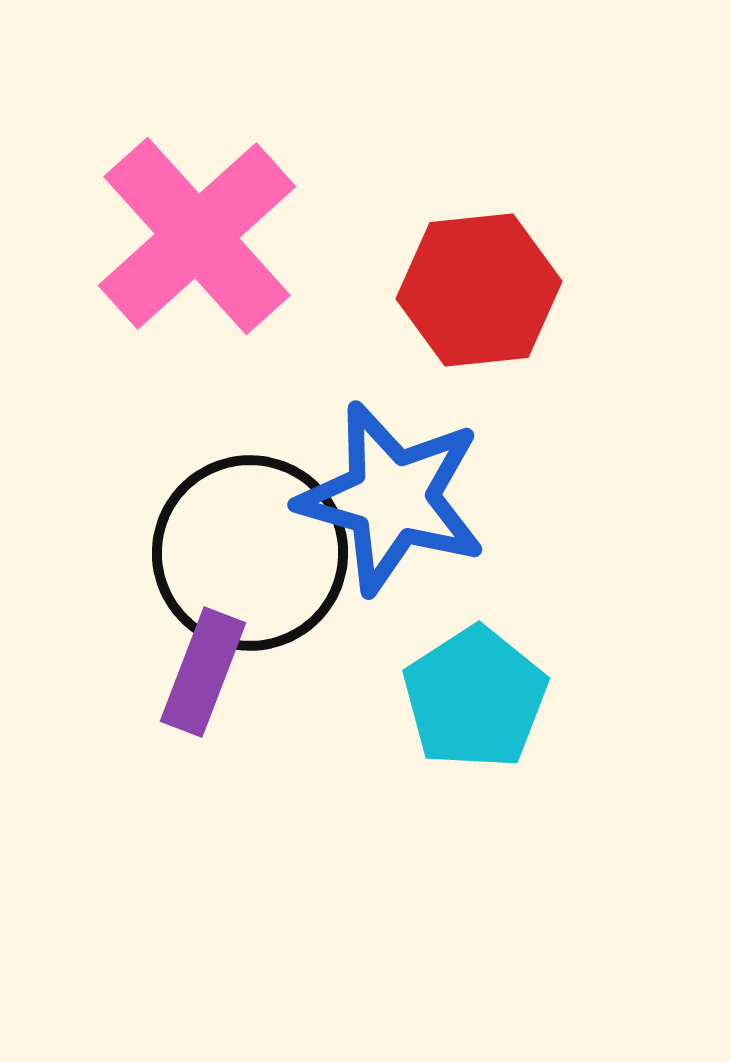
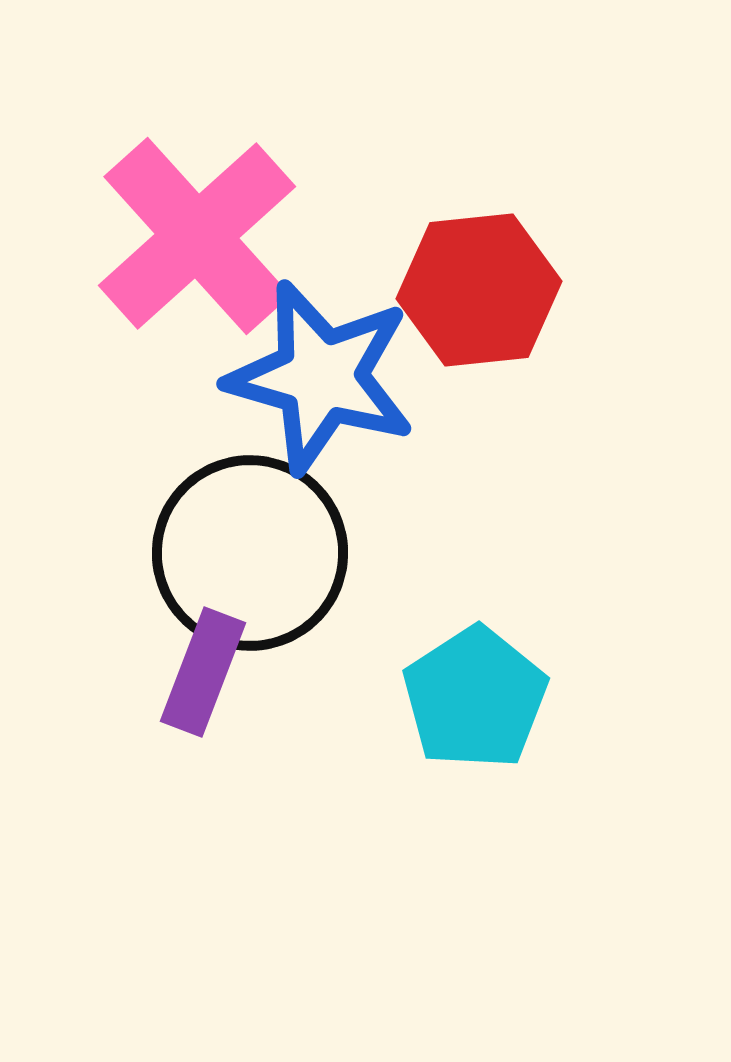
blue star: moved 71 px left, 121 px up
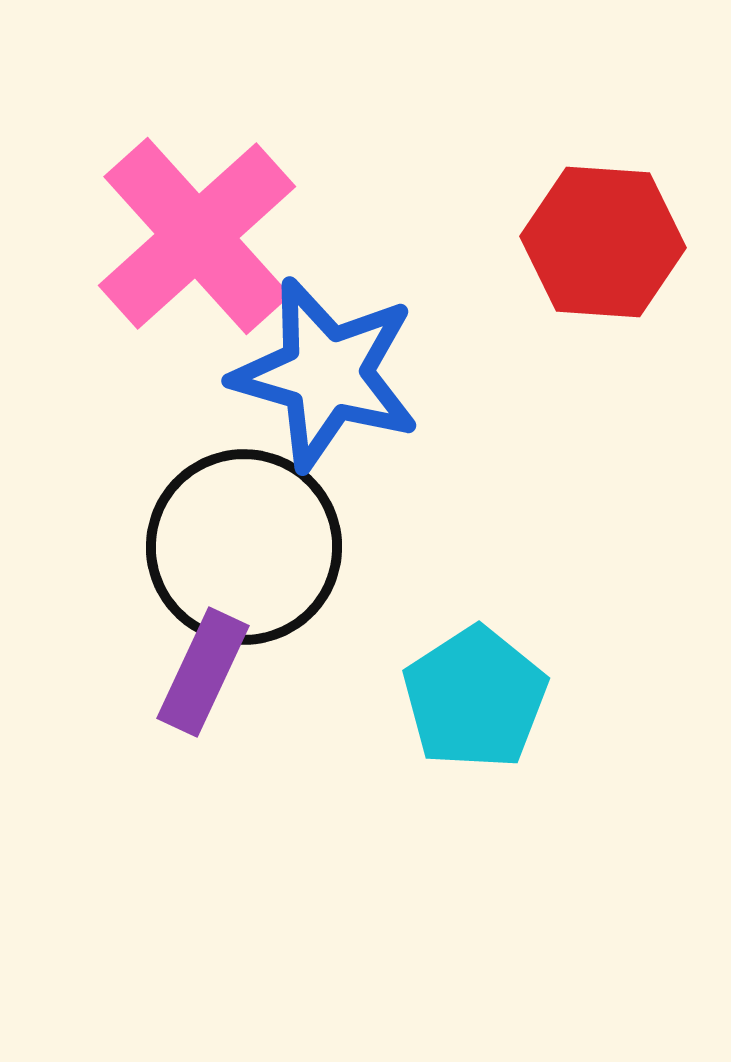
red hexagon: moved 124 px right, 48 px up; rotated 10 degrees clockwise
blue star: moved 5 px right, 3 px up
black circle: moved 6 px left, 6 px up
purple rectangle: rotated 4 degrees clockwise
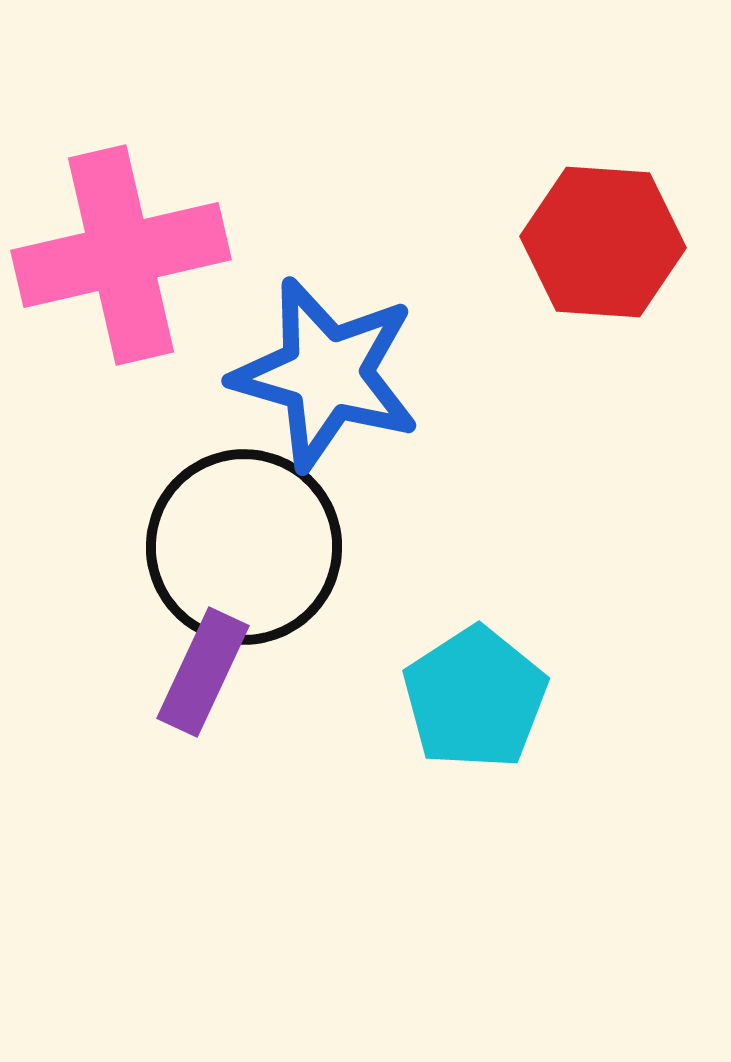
pink cross: moved 76 px left, 19 px down; rotated 29 degrees clockwise
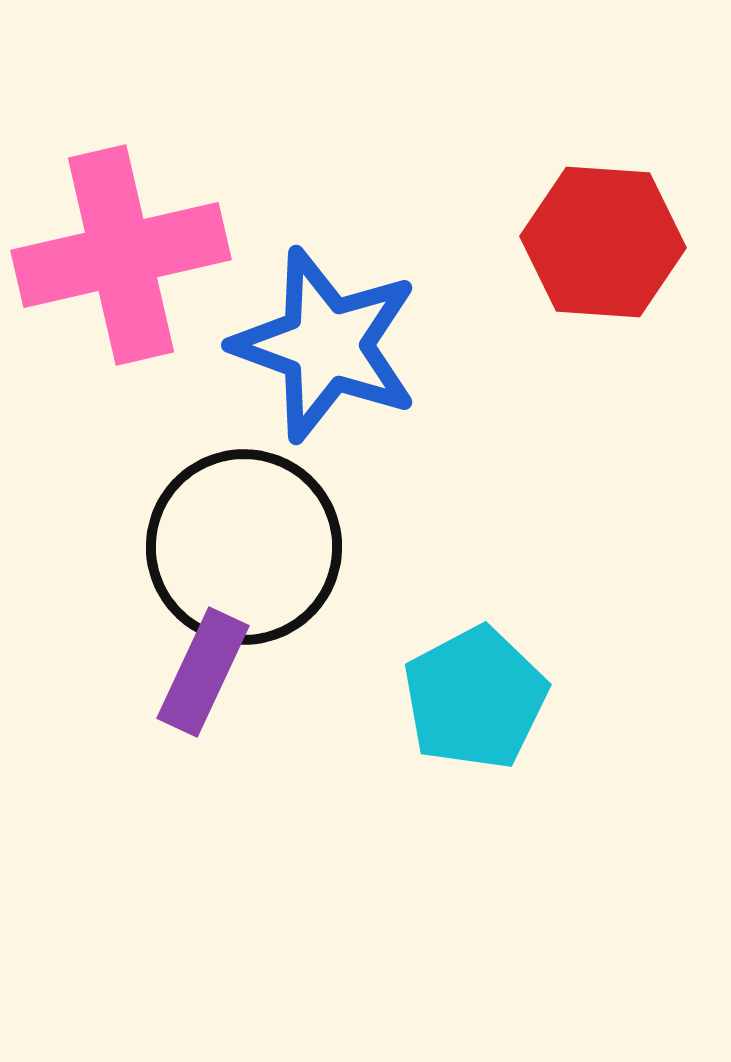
blue star: moved 29 px up; rotated 4 degrees clockwise
cyan pentagon: rotated 5 degrees clockwise
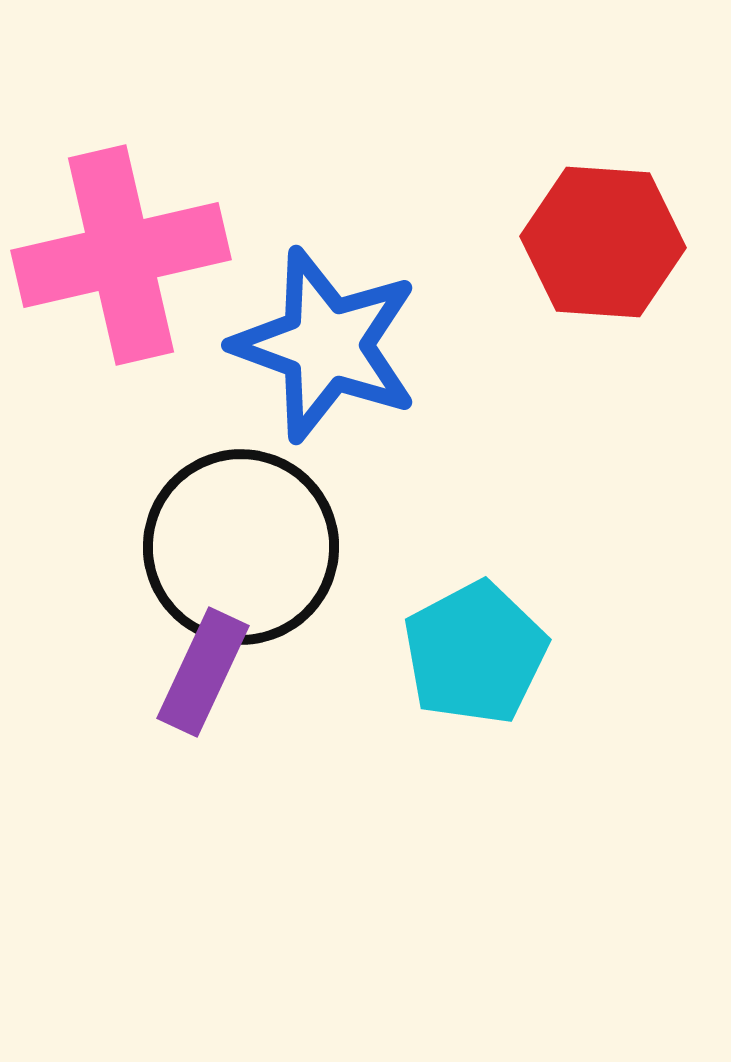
black circle: moved 3 px left
cyan pentagon: moved 45 px up
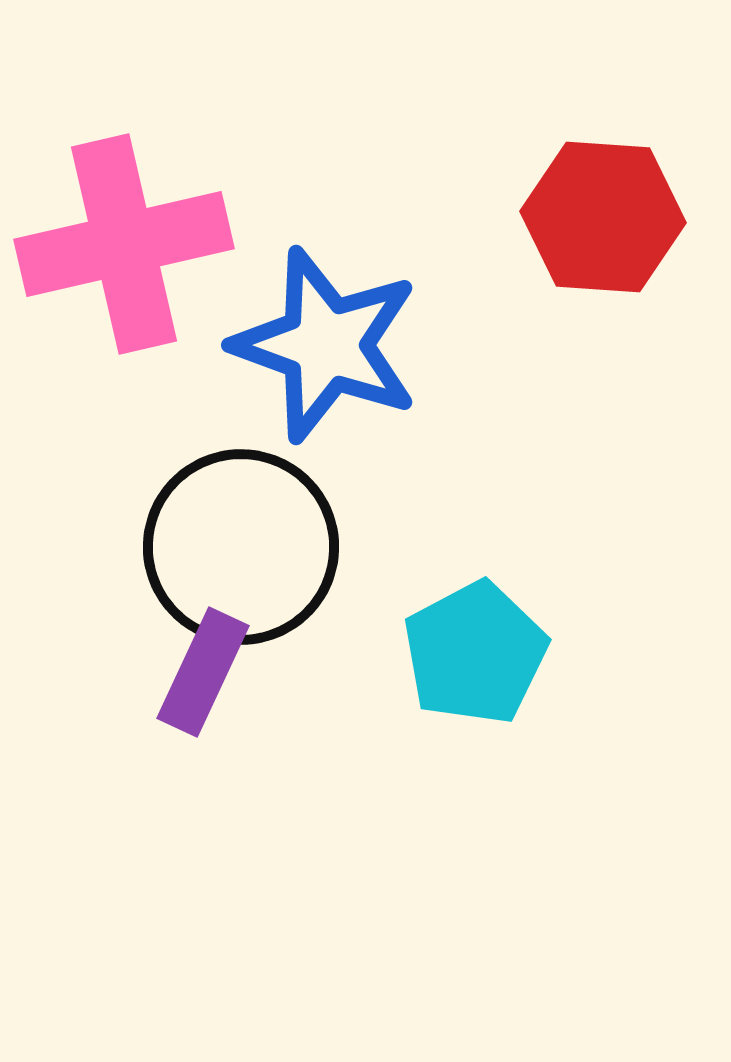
red hexagon: moved 25 px up
pink cross: moved 3 px right, 11 px up
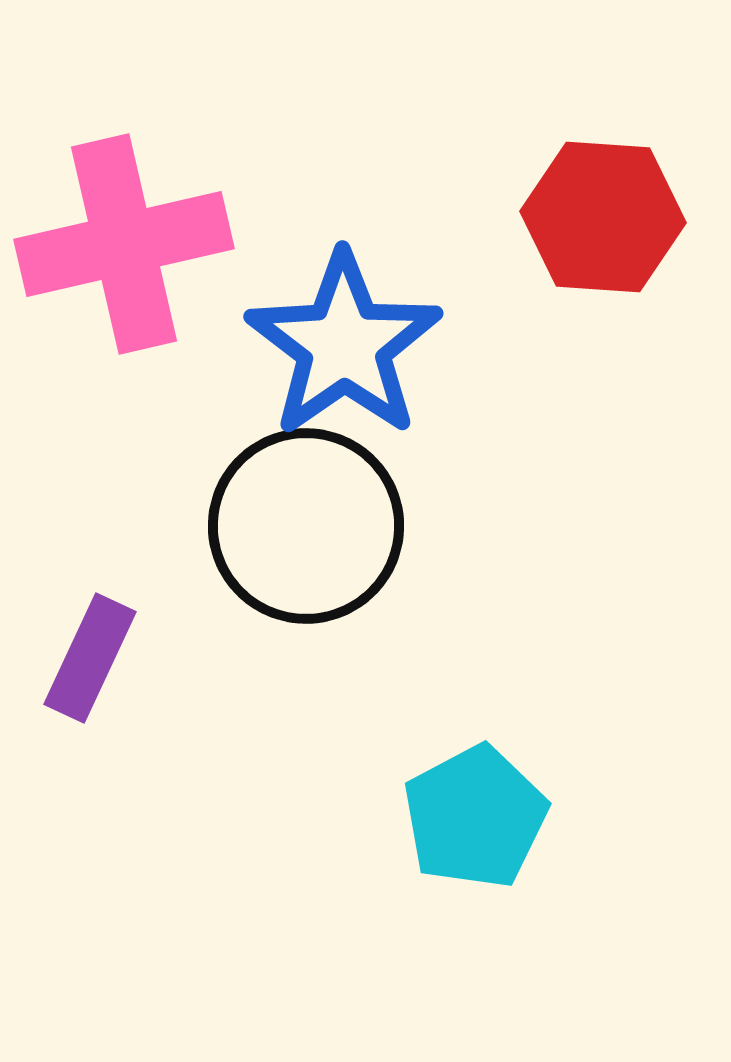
blue star: moved 18 px right; rotated 17 degrees clockwise
black circle: moved 65 px right, 21 px up
cyan pentagon: moved 164 px down
purple rectangle: moved 113 px left, 14 px up
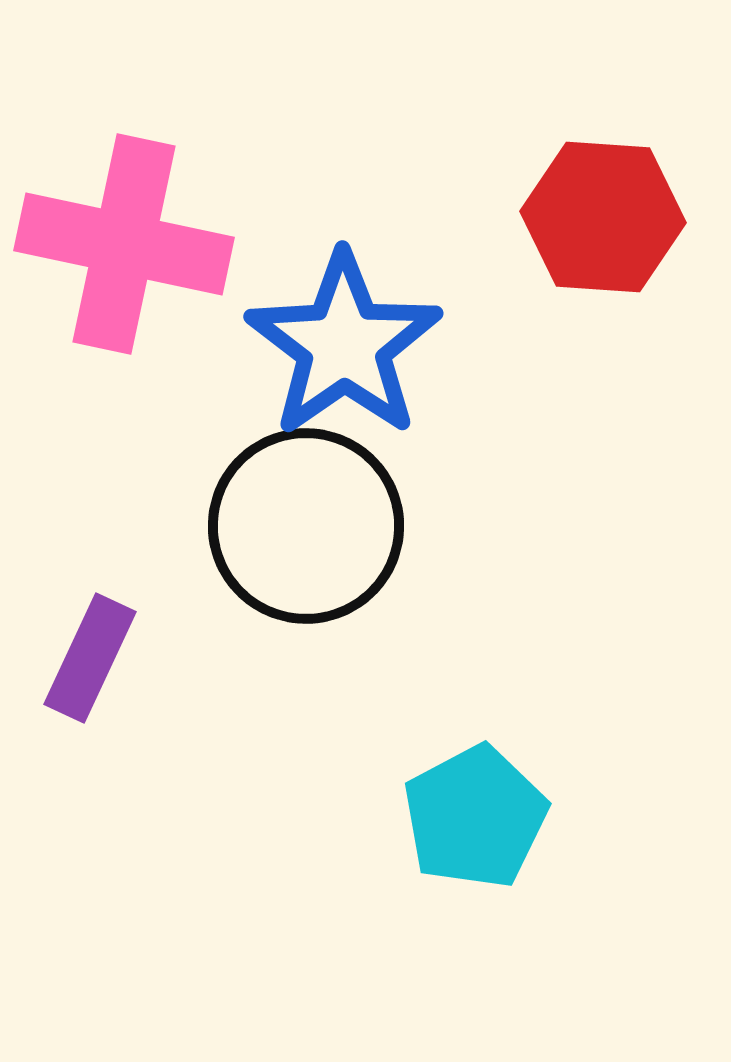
pink cross: rotated 25 degrees clockwise
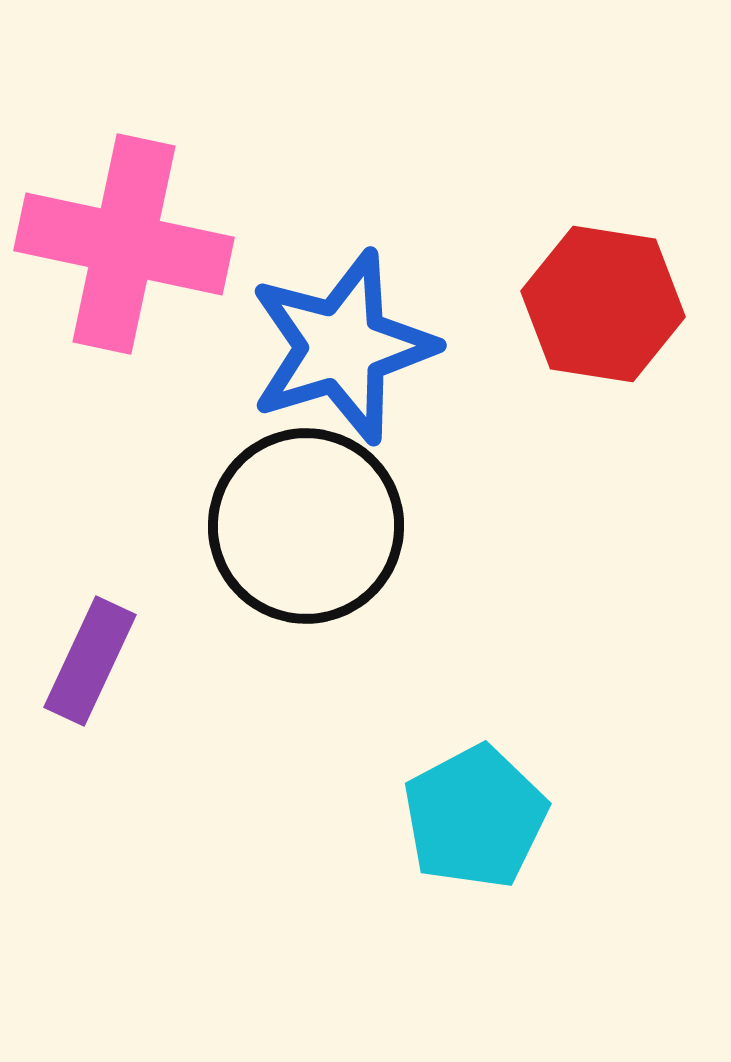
red hexagon: moved 87 px down; rotated 5 degrees clockwise
blue star: moved 2 px left, 2 px down; rotated 18 degrees clockwise
purple rectangle: moved 3 px down
